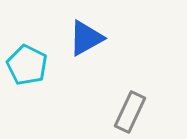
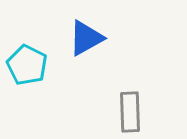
gray rectangle: rotated 27 degrees counterclockwise
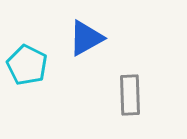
gray rectangle: moved 17 px up
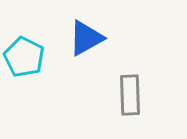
cyan pentagon: moved 3 px left, 8 px up
